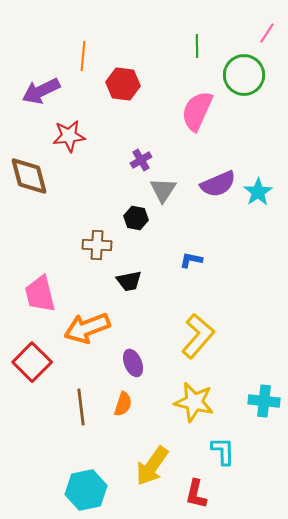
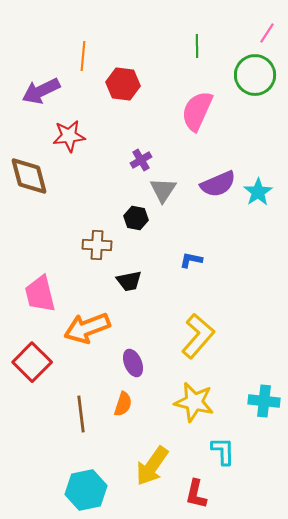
green circle: moved 11 px right
brown line: moved 7 px down
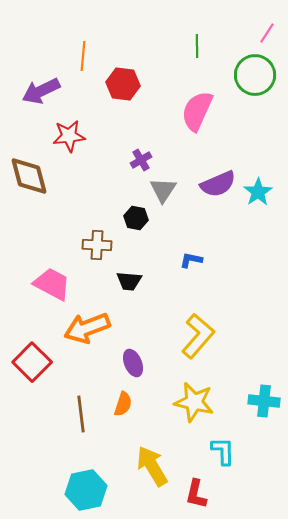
black trapezoid: rotated 16 degrees clockwise
pink trapezoid: moved 12 px right, 10 px up; rotated 132 degrees clockwise
yellow arrow: rotated 114 degrees clockwise
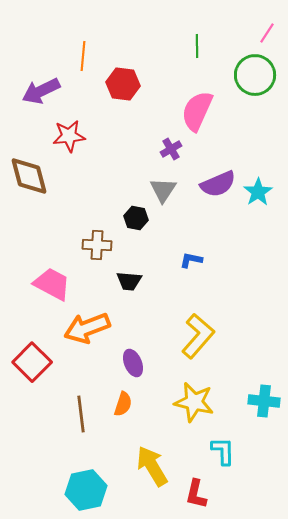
purple cross: moved 30 px right, 11 px up
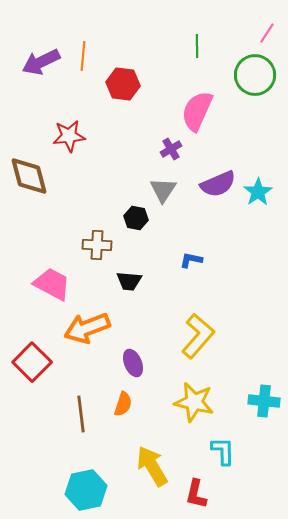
purple arrow: moved 29 px up
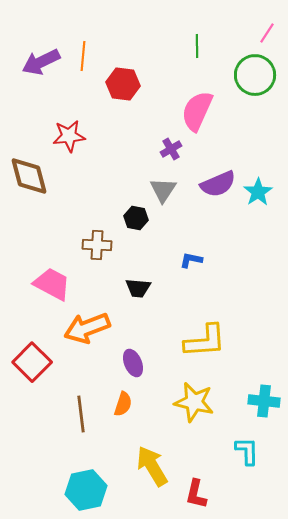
black trapezoid: moved 9 px right, 7 px down
yellow L-shape: moved 7 px right, 5 px down; rotated 45 degrees clockwise
cyan L-shape: moved 24 px right
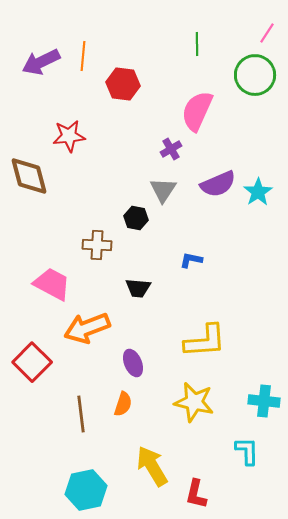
green line: moved 2 px up
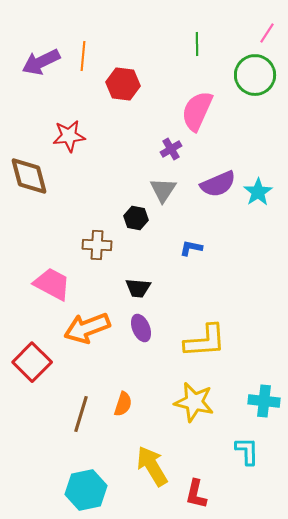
blue L-shape: moved 12 px up
purple ellipse: moved 8 px right, 35 px up
brown line: rotated 24 degrees clockwise
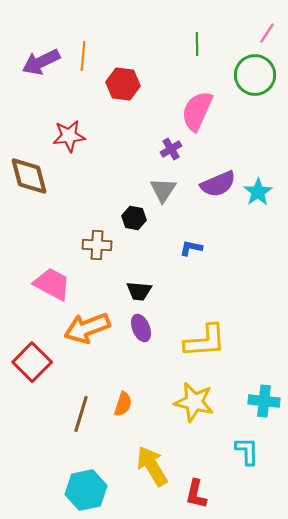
black hexagon: moved 2 px left
black trapezoid: moved 1 px right, 3 px down
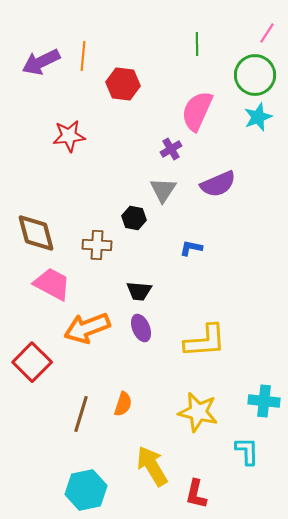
brown diamond: moved 7 px right, 57 px down
cyan star: moved 75 px up; rotated 12 degrees clockwise
yellow star: moved 4 px right, 10 px down
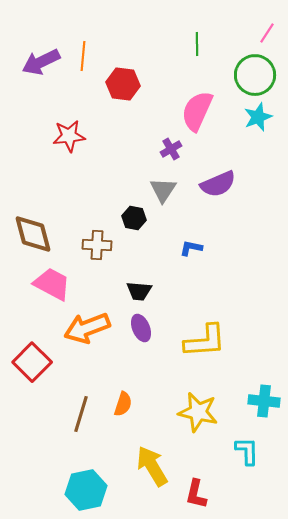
brown diamond: moved 3 px left, 1 px down
